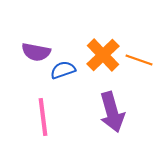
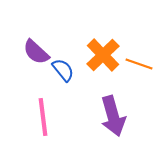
purple semicircle: rotated 32 degrees clockwise
orange line: moved 4 px down
blue semicircle: rotated 70 degrees clockwise
purple arrow: moved 1 px right, 4 px down
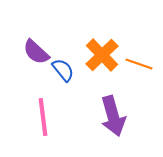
orange cross: moved 1 px left
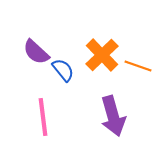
orange line: moved 1 px left, 2 px down
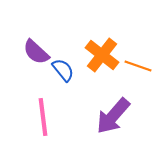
orange cross: rotated 8 degrees counterclockwise
purple arrow: rotated 57 degrees clockwise
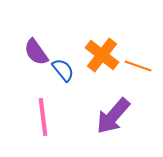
purple semicircle: rotated 12 degrees clockwise
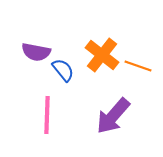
purple semicircle: rotated 44 degrees counterclockwise
pink line: moved 4 px right, 2 px up; rotated 9 degrees clockwise
